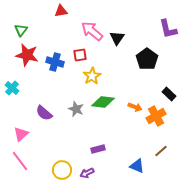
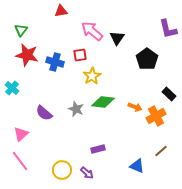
purple arrow: rotated 112 degrees counterclockwise
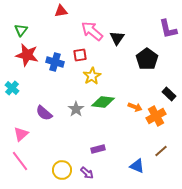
gray star: rotated 14 degrees clockwise
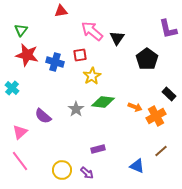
purple semicircle: moved 1 px left, 3 px down
pink triangle: moved 1 px left, 2 px up
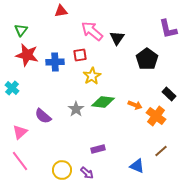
blue cross: rotated 18 degrees counterclockwise
orange arrow: moved 2 px up
orange cross: rotated 24 degrees counterclockwise
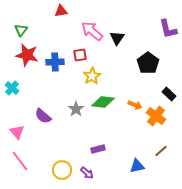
black pentagon: moved 1 px right, 4 px down
pink triangle: moved 3 px left; rotated 28 degrees counterclockwise
blue triangle: rotated 35 degrees counterclockwise
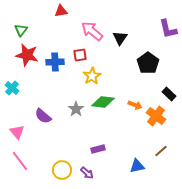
black triangle: moved 3 px right
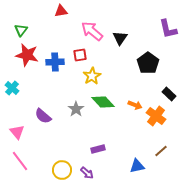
green diamond: rotated 40 degrees clockwise
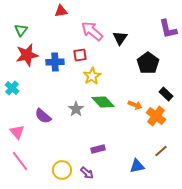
red star: rotated 25 degrees counterclockwise
black rectangle: moved 3 px left
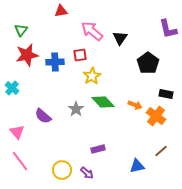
black rectangle: rotated 32 degrees counterclockwise
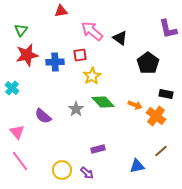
black triangle: rotated 28 degrees counterclockwise
